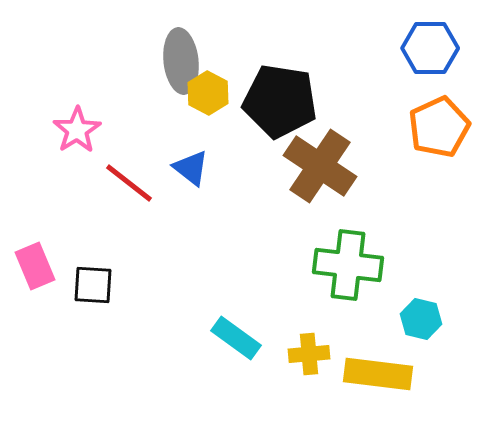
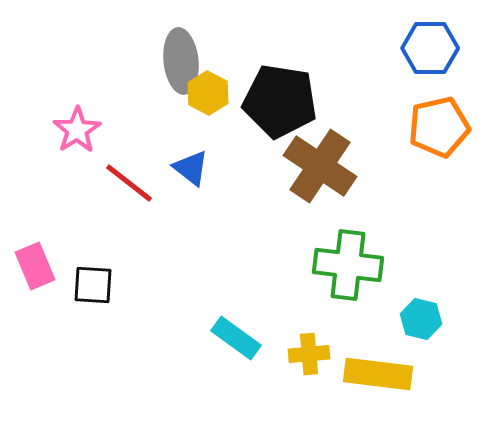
orange pentagon: rotated 12 degrees clockwise
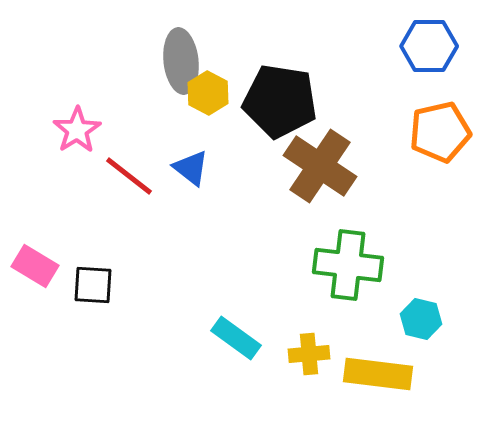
blue hexagon: moved 1 px left, 2 px up
orange pentagon: moved 1 px right, 5 px down
red line: moved 7 px up
pink rectangle: rotated 36 degrees counterclockwise
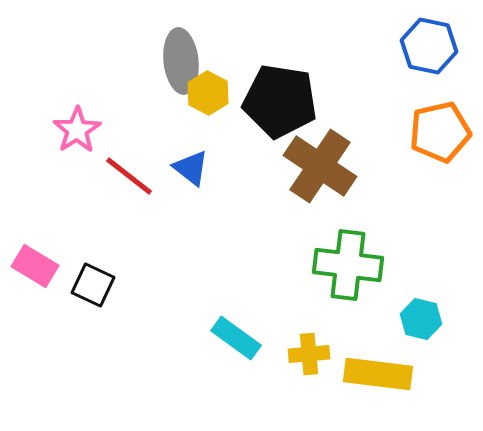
blue hexagon: rotated 12 degrees clockwise
black square: rotated 21 degrees clockwise
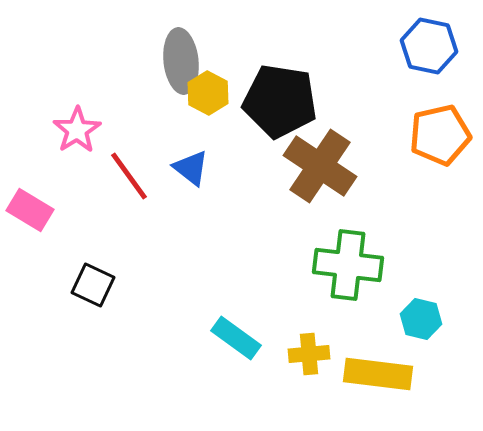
orange pentagon: moved 3 px down
red line: rotated 16 degrees clockwise
pink rectangle: moved 5 px left, 56 px up
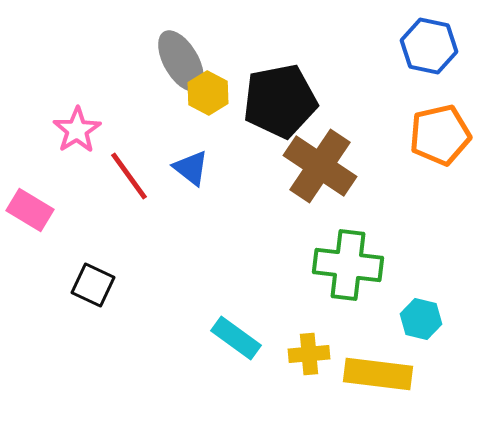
gray ellipse: rotated 24 degrees counterclockwise
black pentagon: rotated 20 degrees counterclockwise
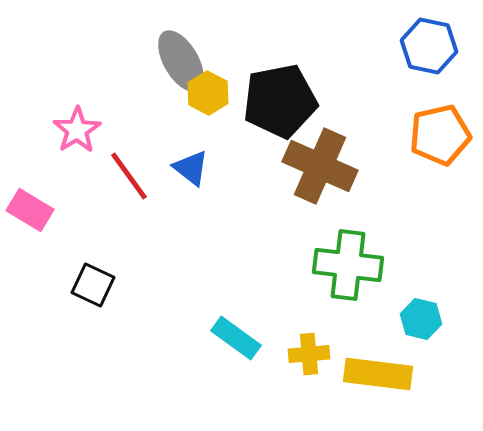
brown cross: rotated 10 degrees counterclockwise
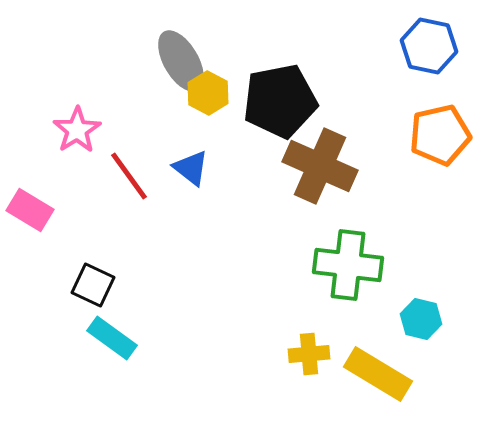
cyan rectangle: moved 124 px left
yellow rectangle: rotated 24 degrees clockwise
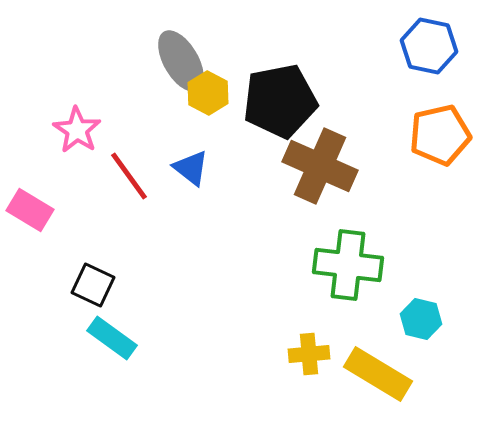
pink star: rotated 6 degrees counterclockwise
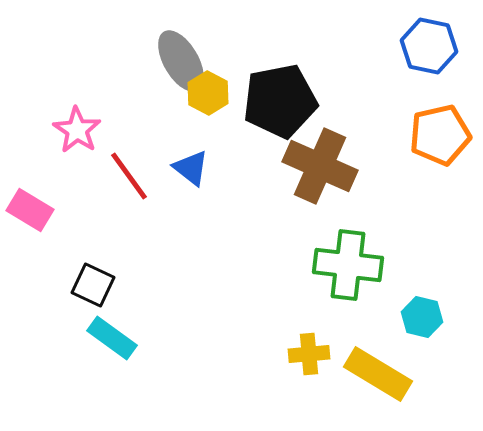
cyan hexagon: moved 1 px right, 2 px up
